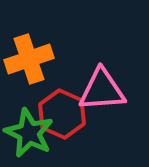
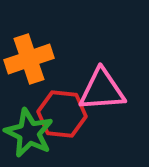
red hexagon: rotated 18 degrees counterclockwise
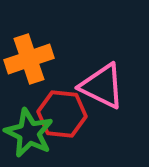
pink triangle: moved 4 px up; rotated 30 degrees clockwise
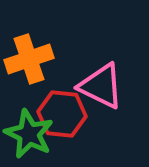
pink triangle: moved 1 px left
green star: moved 1 px down
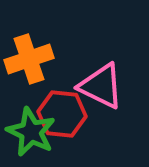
green star: moved 2 px right, 2 px up
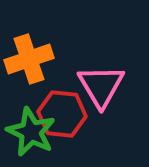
pink triangle: rotated 33 degrees clockwise
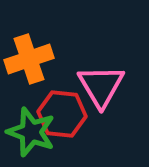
green star: rotated 6 degrees counterclockwise
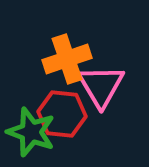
orange cross: moved 38 px right
